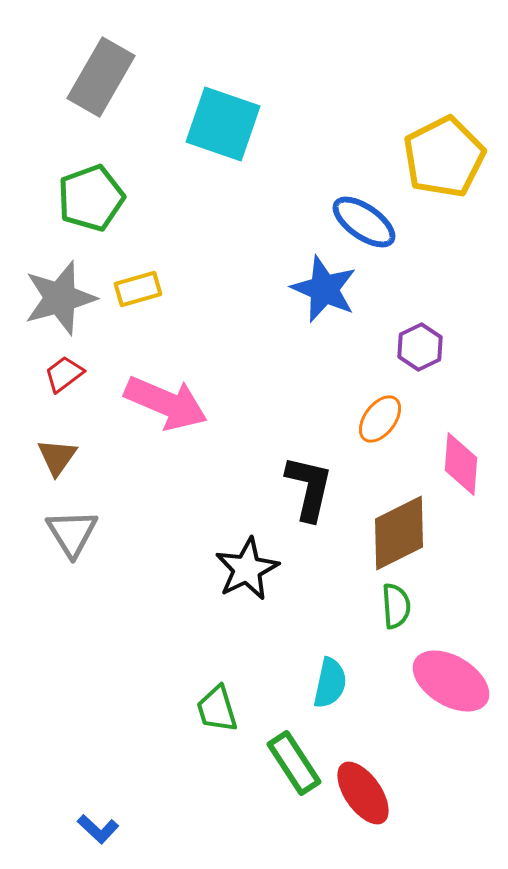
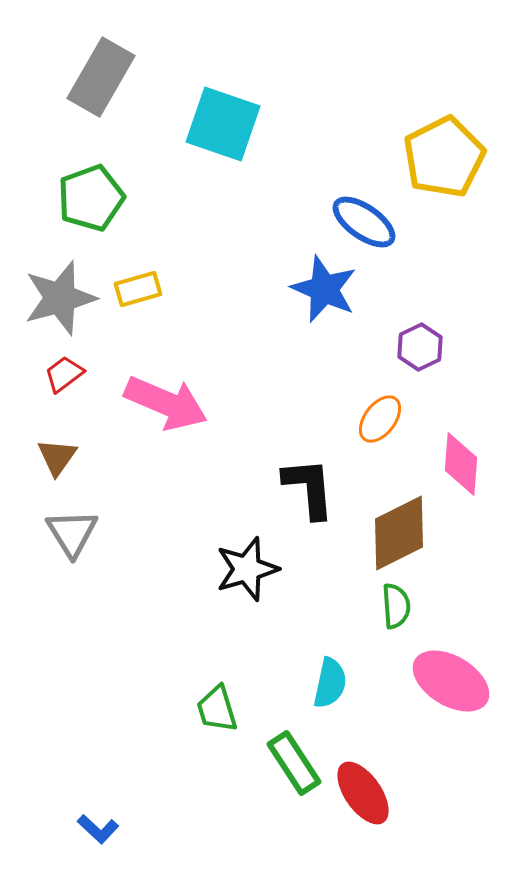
black L-shape: rotated 18 degrees counterclockwise
black star: rotated 10 degrees clockwise
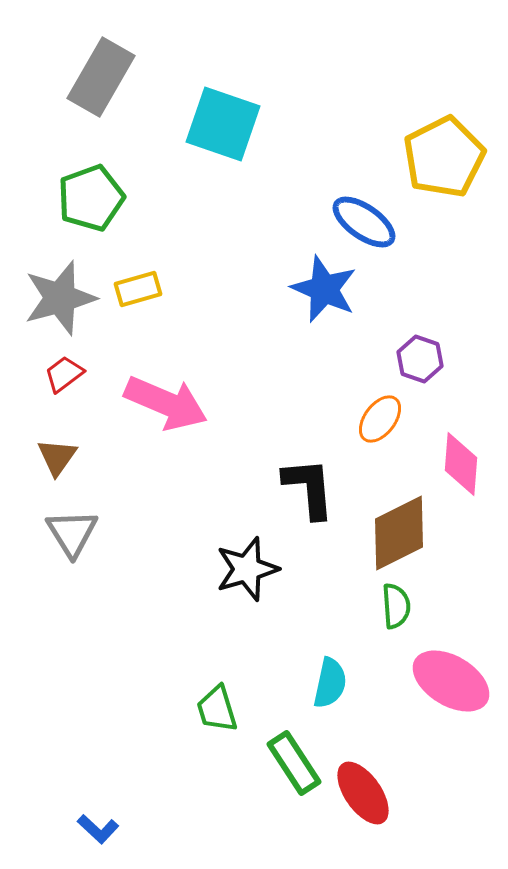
purple hexagon: moved 12 px down; rotated 15 degrees counterclockwise
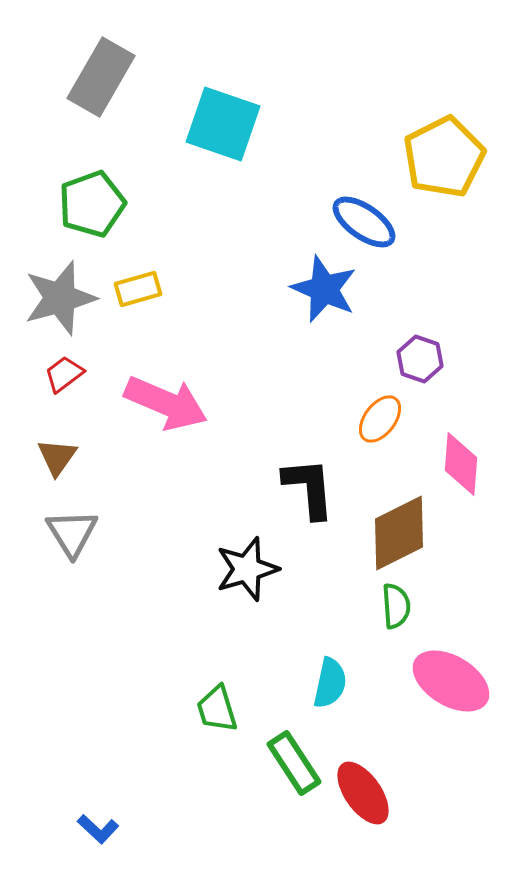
green pentagon: moved 1 px right, 6 px down
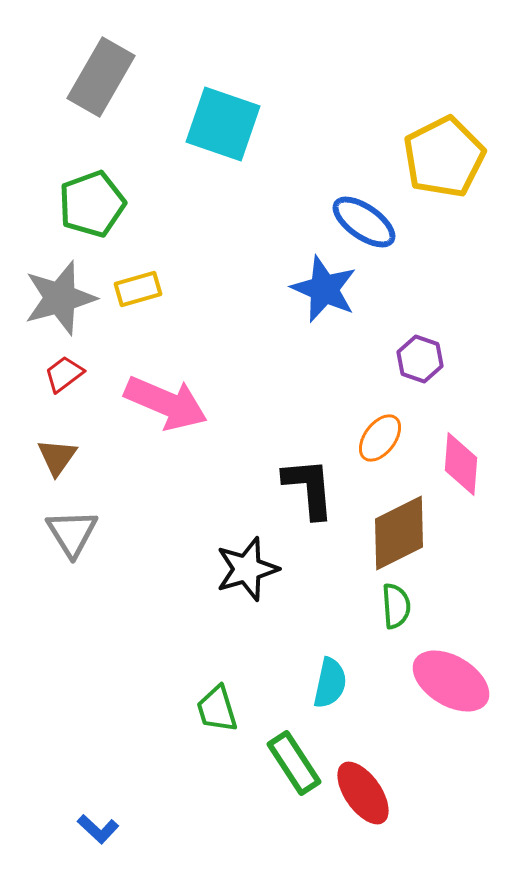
orange ellipse: moved 19 px down
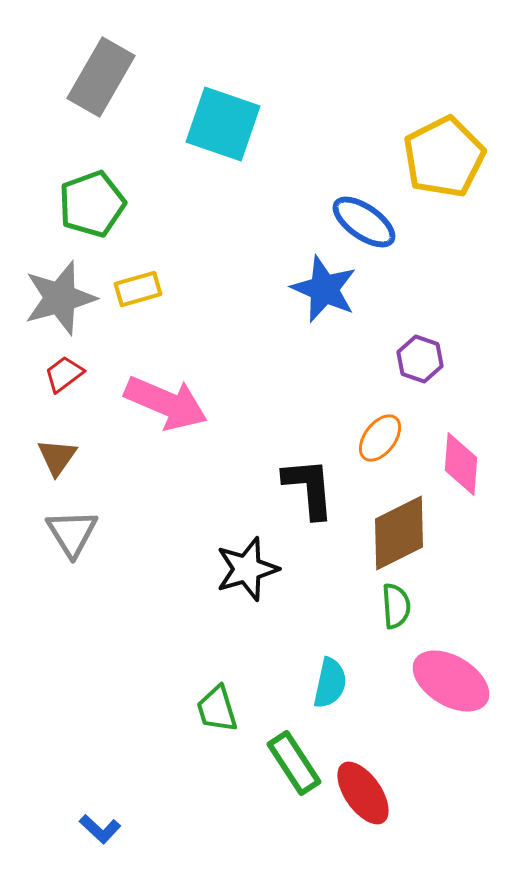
blue L-shape: moved 2 px right
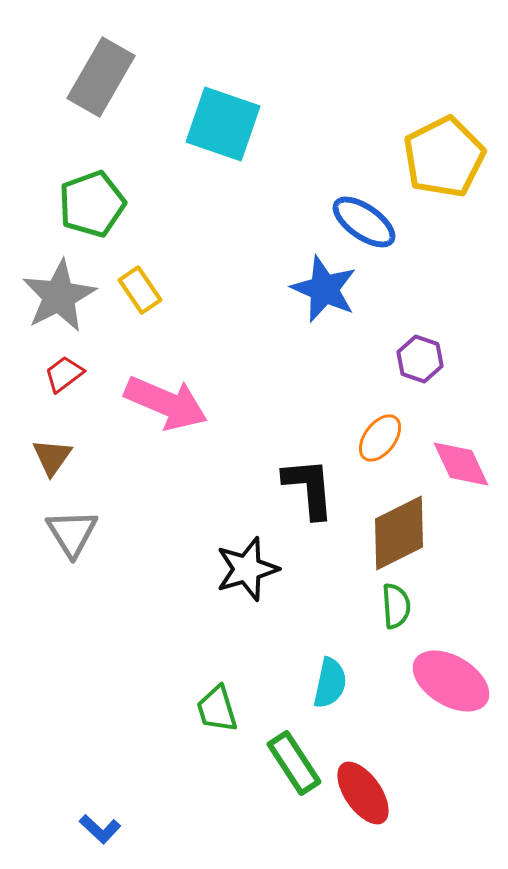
yellow rectangle: moved 2 px right, 1 px down; rotated 72 degrees clockwise
gray star: moved 1 px left, 2 px up; rotated 12 degrees counterclockwise
brown triangle: moved 5 px left
pink diamond: rotated 30 degrees counterclockwise
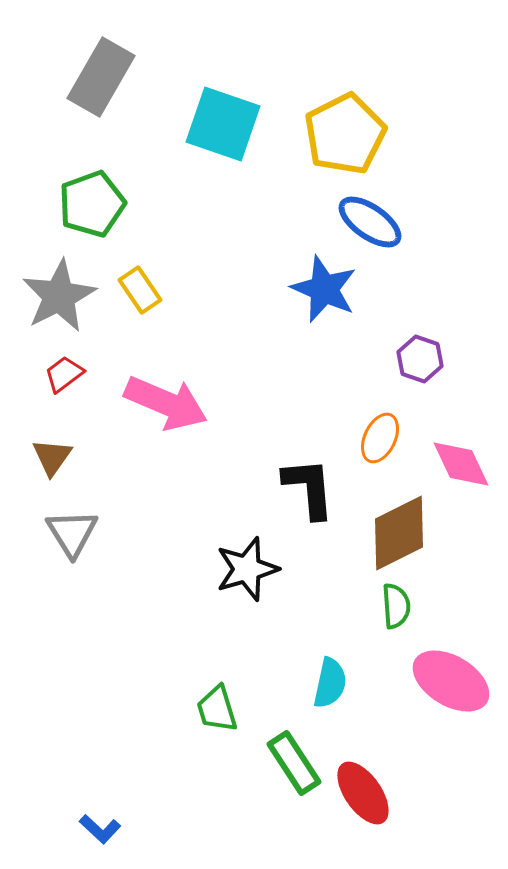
yellow pentagon: moved 99 px left, 23 px up
blue ellipse: moved 6 px right
orange ellipse: rotated 12 degrees counterclockwise
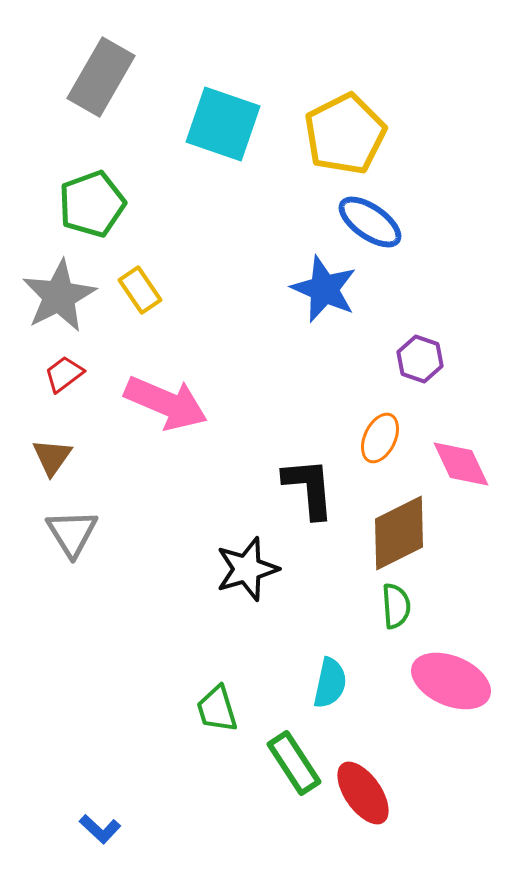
pink ellipse: rotated 8 degrees counterclockwise
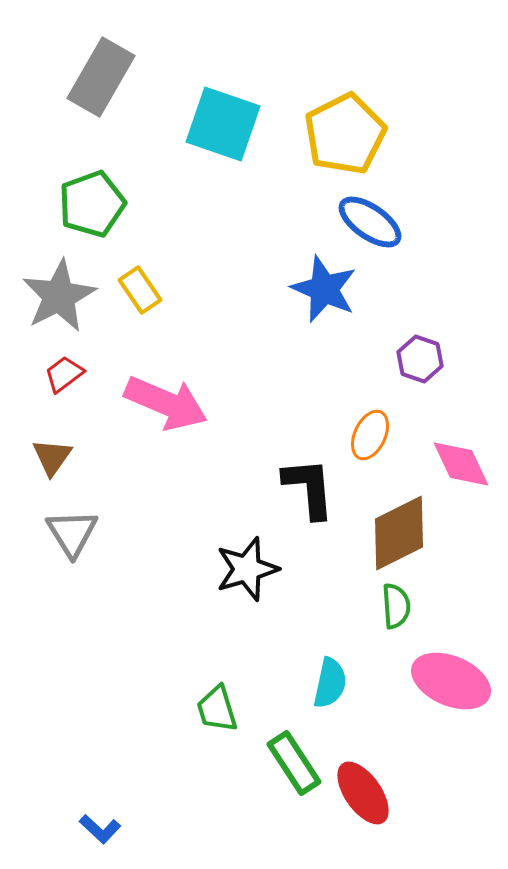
orange ellipse: moved 10 px left, 3 px up
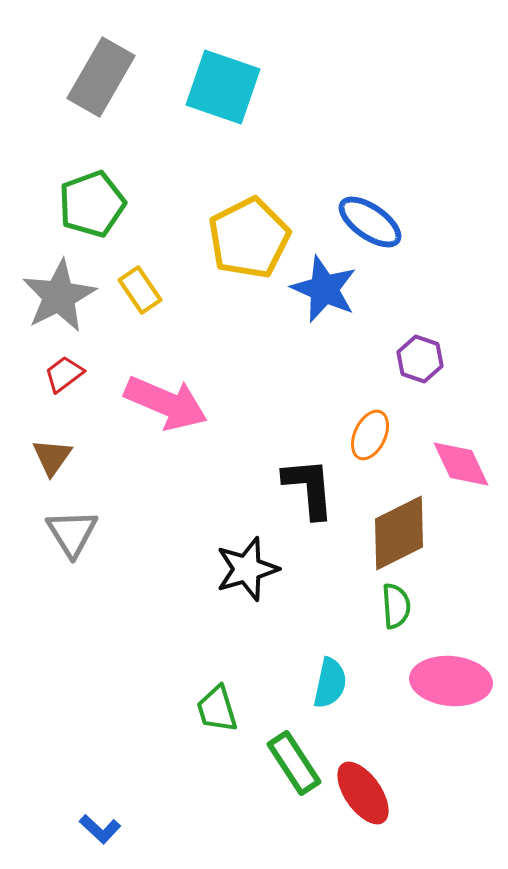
cyan square: moved 37 px up
yellow pentagon: moved 96 px left, 104 px down
pink ellipse: rotated 18 degrees counterclockwise
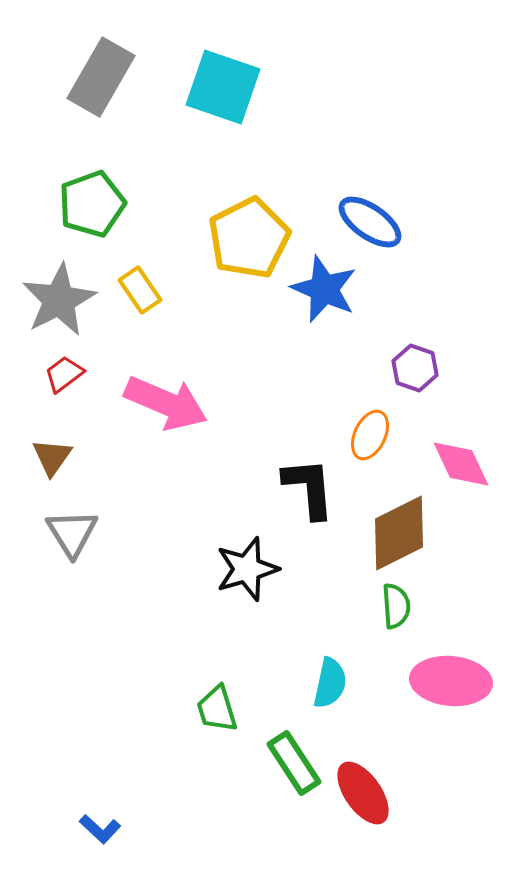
gray star: moved 4 px down
purple hexagon: moved 5 px left, 9 px down
